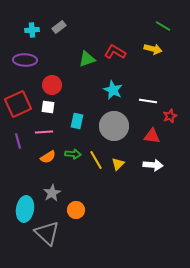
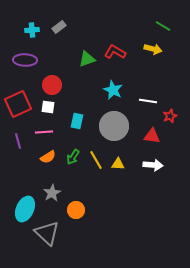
green arrow: moved 3 px down; rotated 119 degrees clockwise
yellow triangle: rotated 48 degrees clockwise
cyan ellipse: rotated 15 degrees clockwise
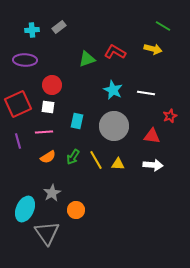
white line: moved 2 px left, 8 px up
gray triangle: rotated 12 degrees clockwise
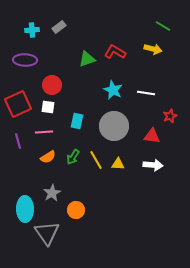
cyan ellipse: rotated 25 degrees counterclockwise
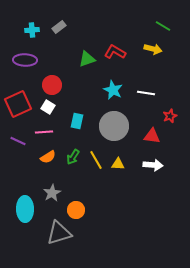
white square: rotated 24 degrees clockwise
purple line: rotated 49 degrees counterclockwise
gray triangle: moved 12 px right; rotated 48 degrees clockwise
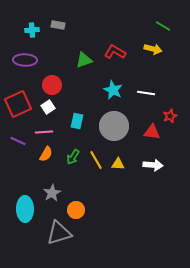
gray rectangle: moved 1 px left, 2 px up; rotated 48 degrees clockwise
green triangle: moved 3 px left, 1 px down
white square: rotated 24 degrees clockwise
red triangle: moved 4 px up
orange semicircle: moved 2 px left, 3 px up; rotated 28 degrees counterclockwise
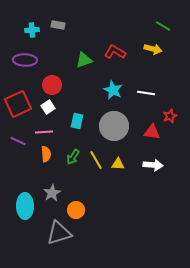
orange semicircle: rotated 35 degrees counterclockwise
cyan ellipse: moved 3 px up
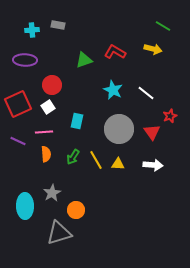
white line: rotated 30 degrees clockwise
gray circle: moved 5 px right, 3 px down
red triangle: rotated 48 degrees clockwise
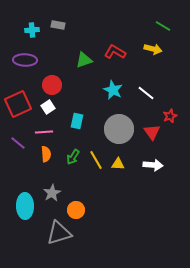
purple line: moved 2 px down; rotated 14 degrees clockwise
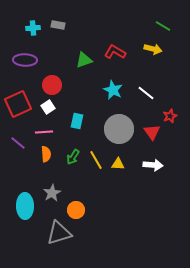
cyan cross: moved 1 px right, 2 px up
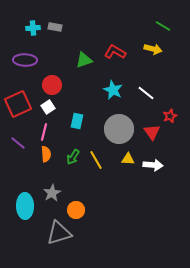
gray rectangle: moved 3 px left, 2 px down
pink line: rotated 72 degrees counterclockwise
yellow triangle: moved 10 px right, 5 px up
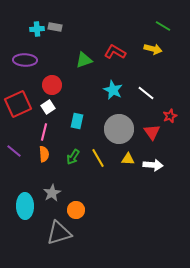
cyan cross: moved 4 px right, 1 px down
purple line: moved 4 px left, 8 px down
orange semicircle: moved 2 px left
yellow line: moved 2 px right, 2 px up
